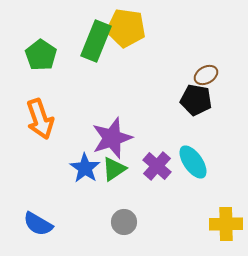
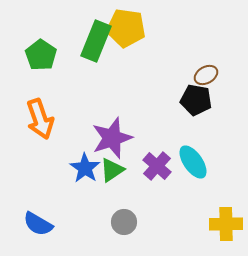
green triangle: moved 2 px left, 1 px down
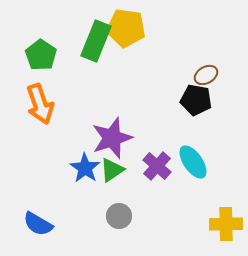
orange arrow: moved 15 px up
gray circle: moved 5 px left, 6 px up
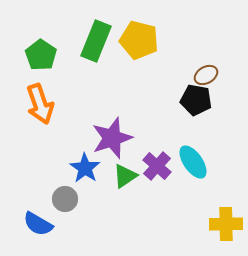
yellow pentagon: moved 13 px right, 12 px down; rotated 6 degrees clockwise
green triangle: moved 13 px right, 6 px down
gray circle: moved 54 px left, 17 px up
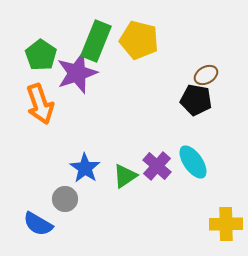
purple star: moved 35 px left, 65 px up
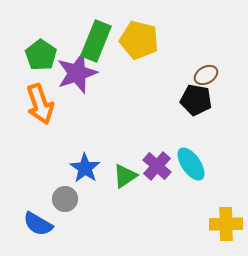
cyan ellipse: moved 2 px left, 2 px down
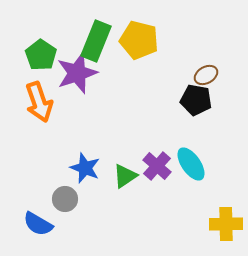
orange arrow: moved 1 px left, 2 px up
blue star: rotated 12 degrees counterclockwise
